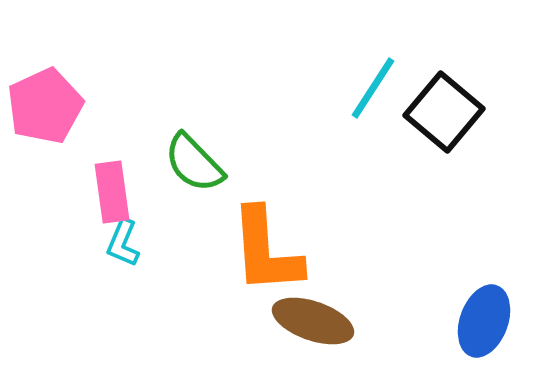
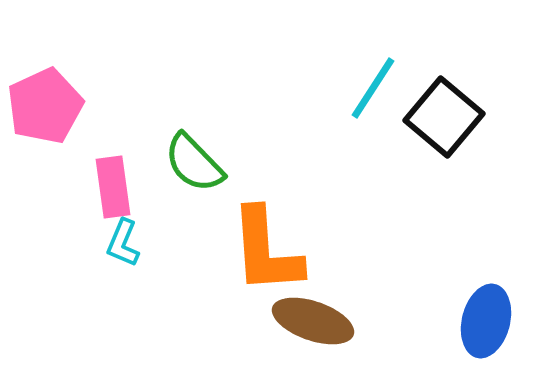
black square: moved 5 px down
pink rectangle: moved 1 px right, 5 px up
blue ellipse: moved 2 px right; rotated 6 degrees counterclockwise
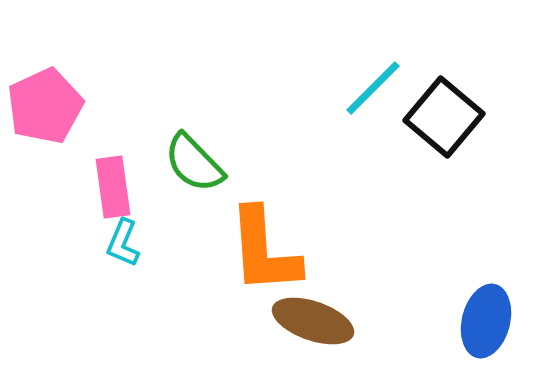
cyan line: rotated 12 degrees clockwise
orange L-shape: moved 2 px left
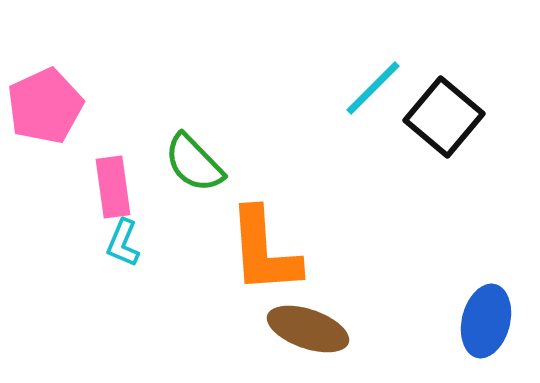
brown ellipse: moved 5 px left, 8 px down
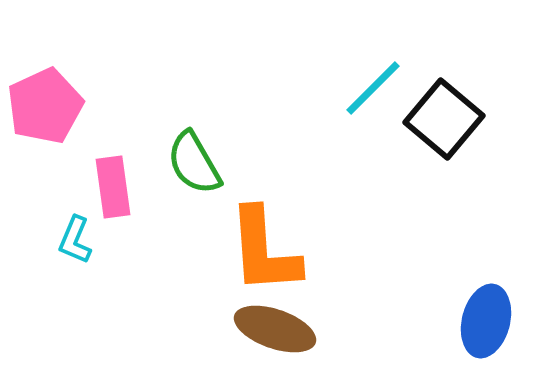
black square: moved 2 px down
green semicircle: rotated 14 degrees clockwise
cyan L-shape: moved 48 px left, 3 px up
brown ellipse: moved 33 px left
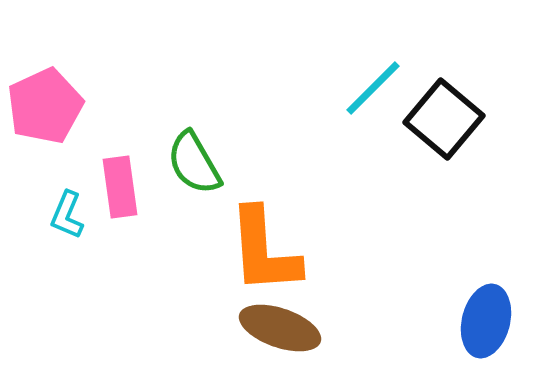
pink rectangle: moved 7 px right
cyan L-shape: moved 8 px left, 25 px up
brown ellipse: moved 5 px right, 1 px up
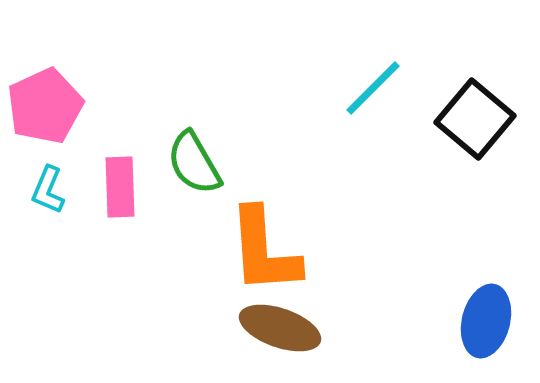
black square: moved 31 px right
pink rectangle: rotated 6 degrees clockwise
cyan L-shape: moved 19 px left, 25 px up
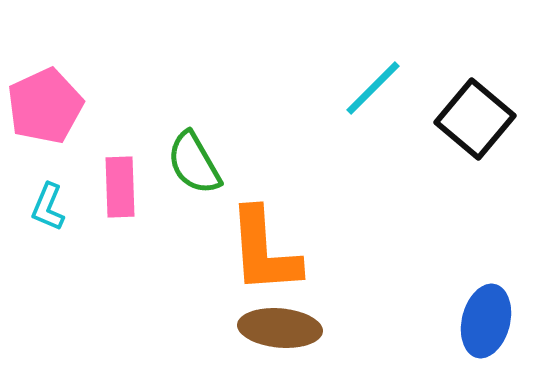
cyan L-shape: moved 17 px down
brown ellipse: rotated 14 degrees counterclockwise
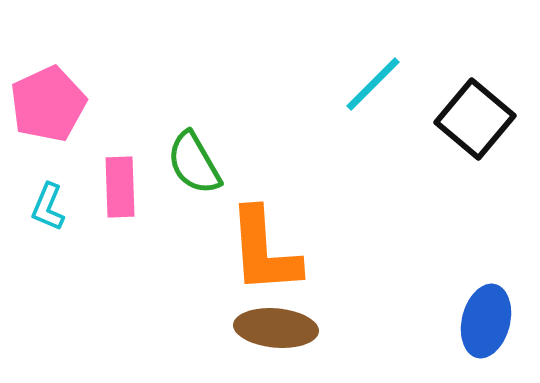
cyan line: moved 4 px up
pink pentagon: moved 3 px right, 2 px up
brown ellipse: moved 4 px left
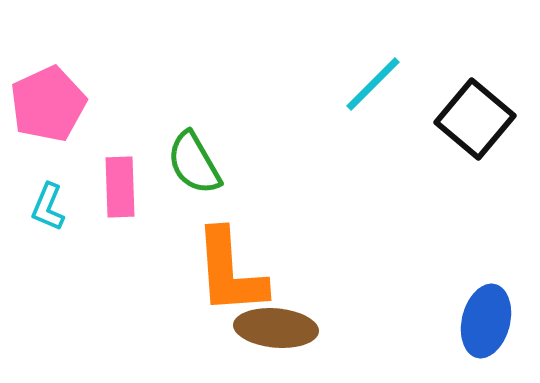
orange L-shape: moved 34 px left, 21 px down
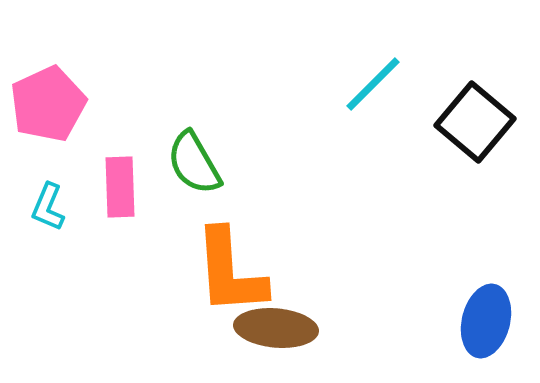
black square: moved 3 px down
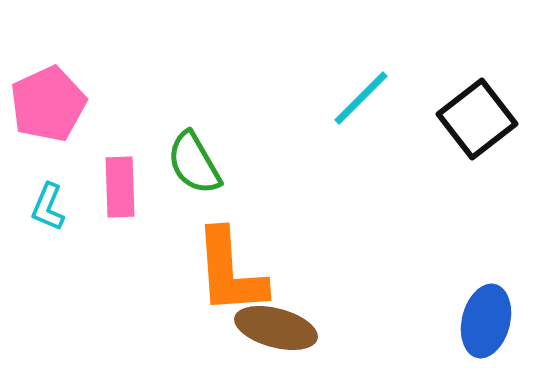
cyan line: moved 12 px left, 14 px down
black square: moved 2 px right, 3 px up; rotated 12 degrees clockwise
brown ellipse: rotated 10 degrees clockwise
